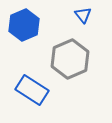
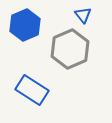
blue hexagon: moved 1 px right
gray hexagon: moved 10 px up
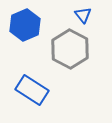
gray hexagon: rotated 9 degrees counterclockwise
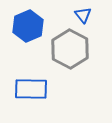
blue hexagon: moved 3 px right, 1 px down
blue rectangle: moved 1 px left, 1 px up; rotated 32 degrees counterclockwise
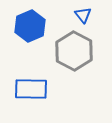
blue hexagon: moved 2 px right
gray hexagon: moved 4 px right, 2 px down
